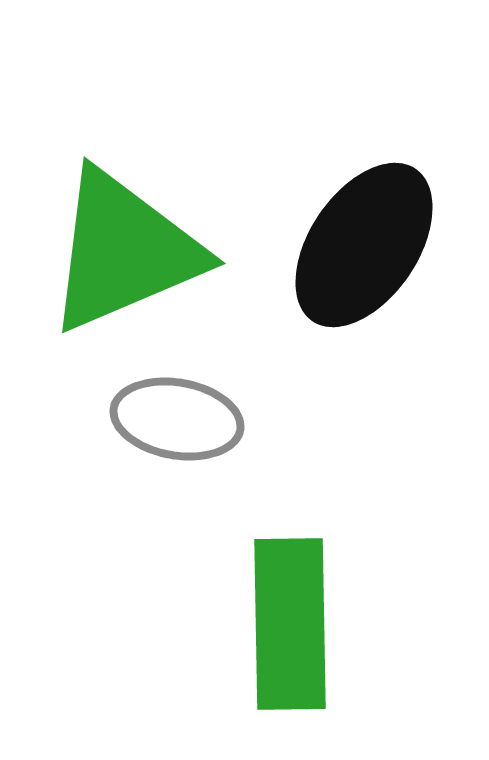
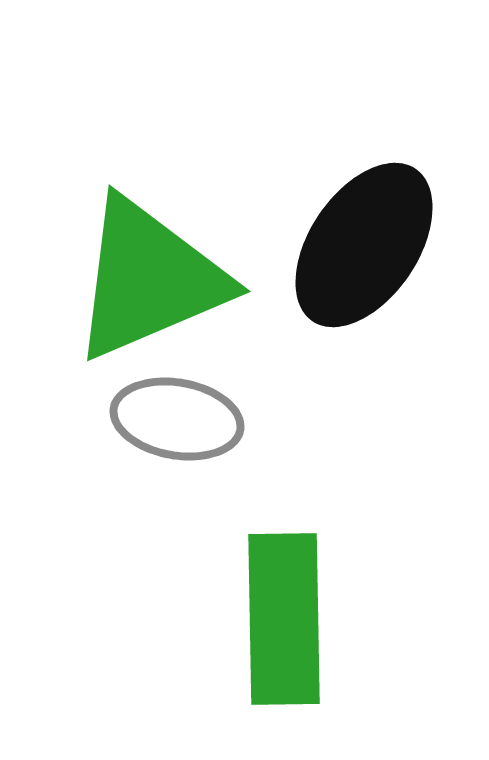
green triangle: moved 25 px right, 28 px down
green rectangle: moved 6 px left, 5 px up
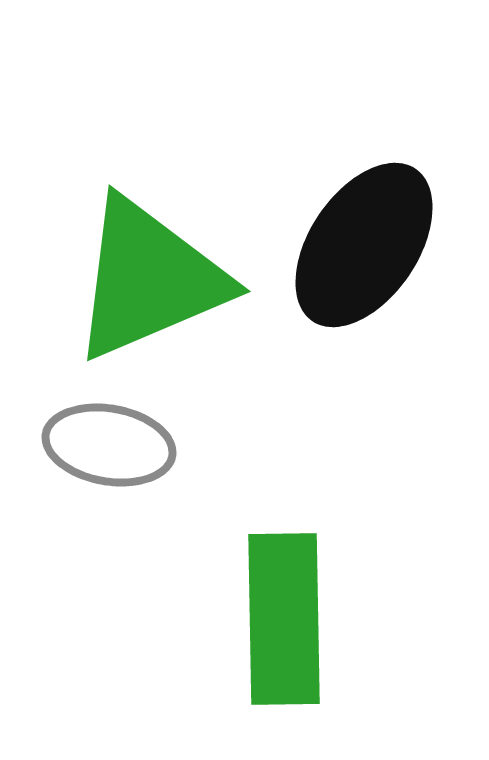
gray ellipse: moved 68 px left, 26 px down
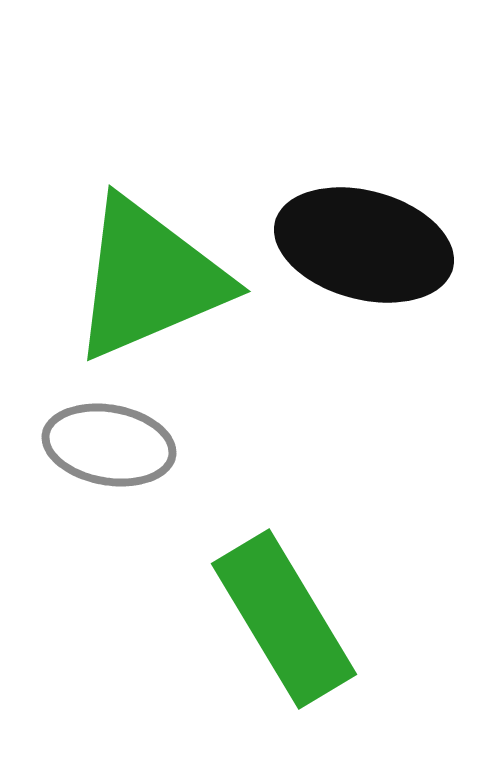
black ellipse: rotated 71 degrees clockwise
green rectangle: rotated 30 degrees counterclockwise
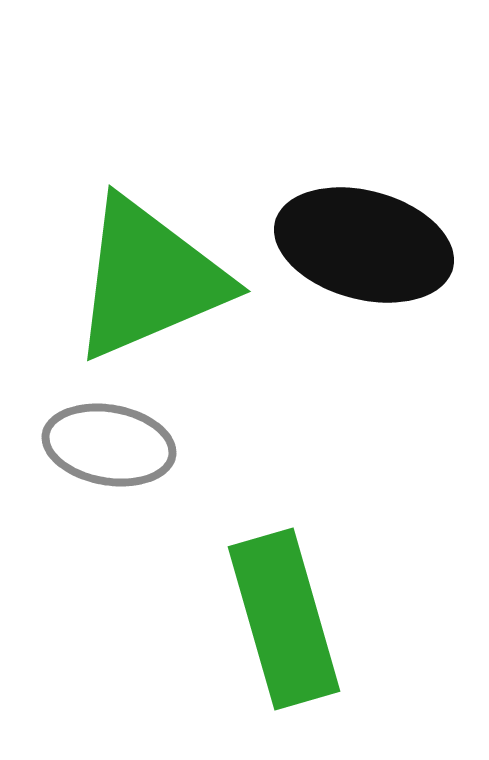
green rectangle: rotated 15 degrees clockwise
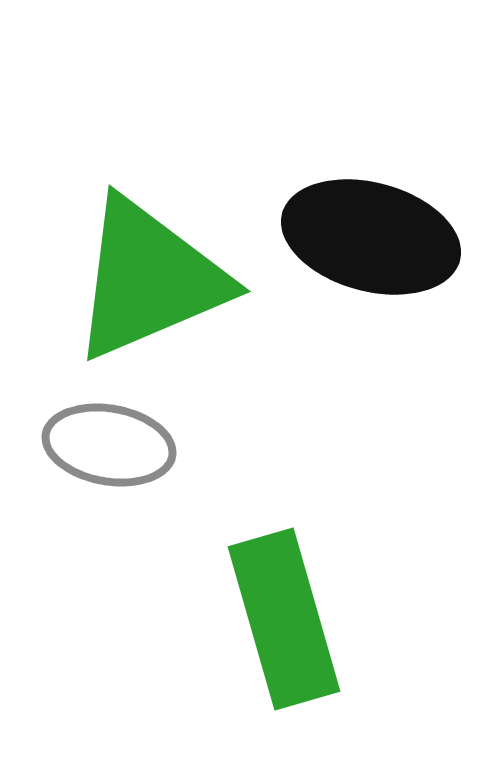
black ellipse: moved 7 px right, 8 px up
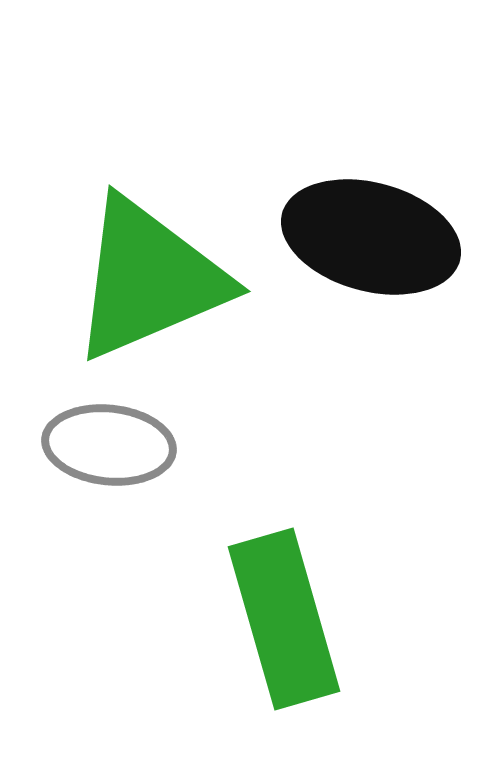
gray ellipse: rotated 4 degrees counterclockwise
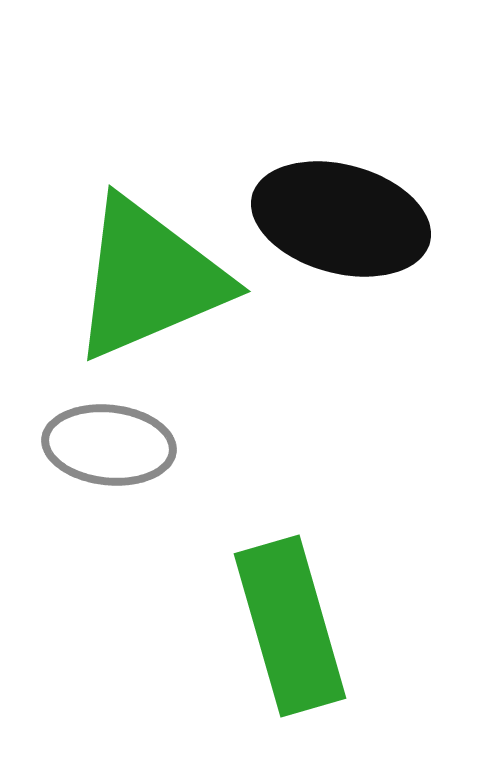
black ellipse: moved 30 px left, 18 px up
green rectangle: moved 6 px right, 7 px down
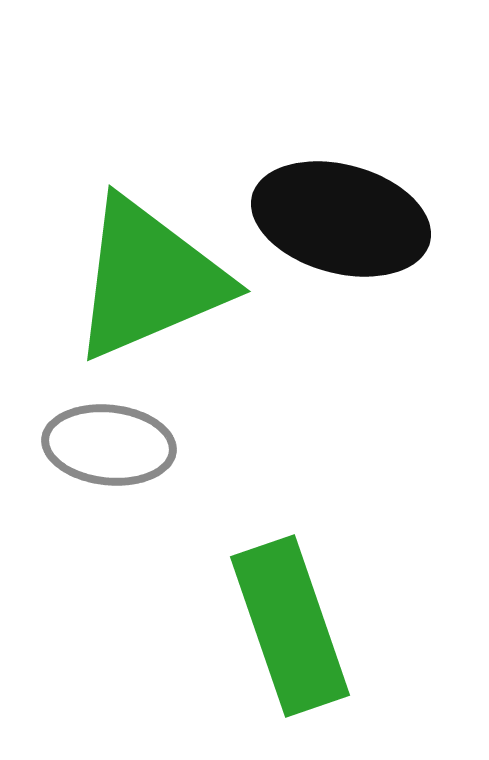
green rectangle: rotated 3 degrees counterclockwise
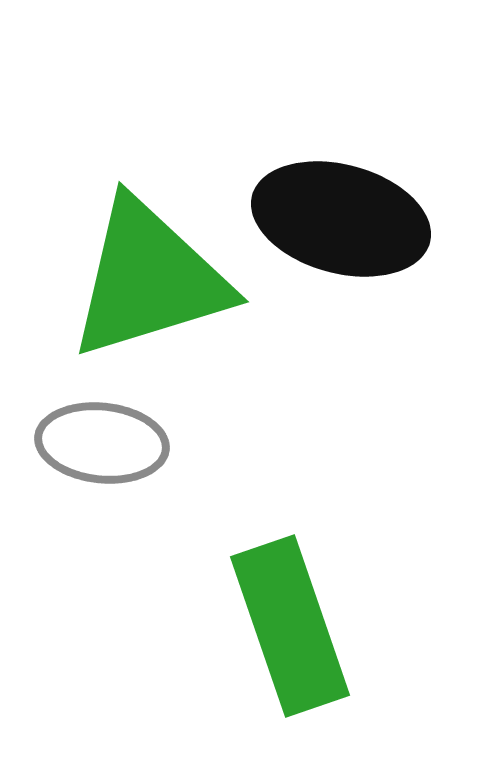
green triangle: rotated 6 degrees clockwise
gray ellipse: moved 7 px left, 2 px up
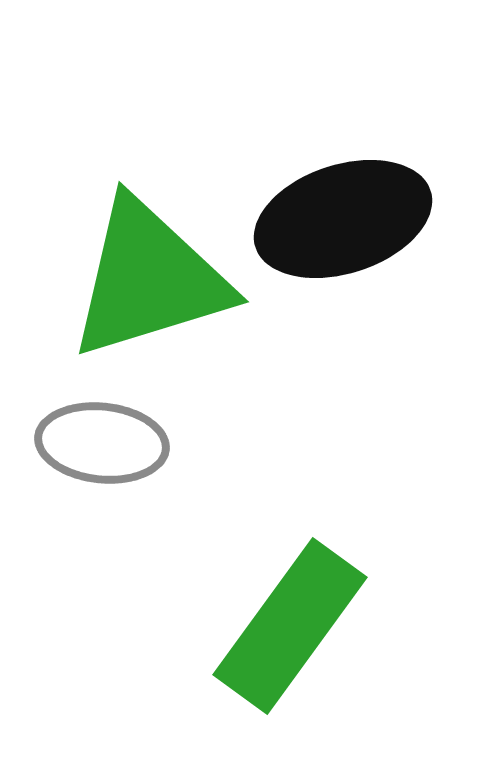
black ellipse: moved 2 px right; rotated 33 degrees counterclockwise
green rectangle: rotated 55 degrees clockwise
